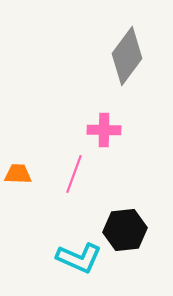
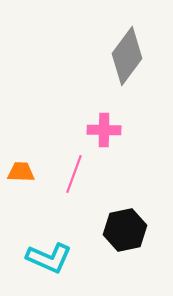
orange trapezoid: moved 3 px right, 2 px up
black hexagon: rotated 6 degrees counterclockwise
cyan L-shape: moved 30 px left
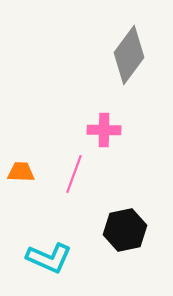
gray diamond: moved 2 px right, 1 px up
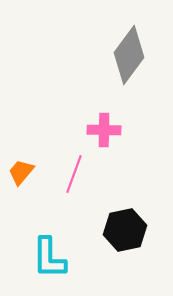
orange trapezoid: rotated 52 degrees counterclockwise
cyan L-shape: rotated 66 degrees clockwise
